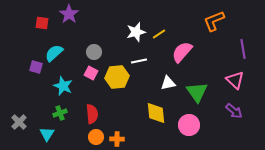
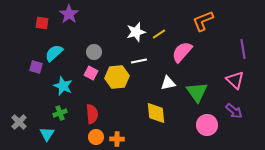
orange L-shape: moved 11 px left
pink circle: moved 18 px right
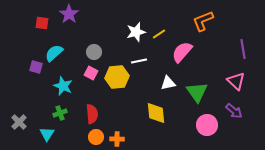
pink triangle: moved 1 px right, 1 px down
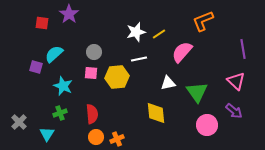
cyan semicircle: moved 1 px down
white line: moved 2 px up
pink square: rotated 24 degrees counterclockwise
orange cross: rotated 24 degrees counterclockwise
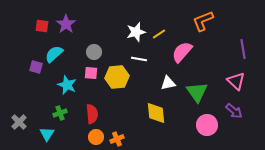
purple star: moved 3 px left, 10 px down
red square: moved 3 px down
white line: rotated 21 degrees clockwise
cyan star: moved 4 px right, 1 px up
